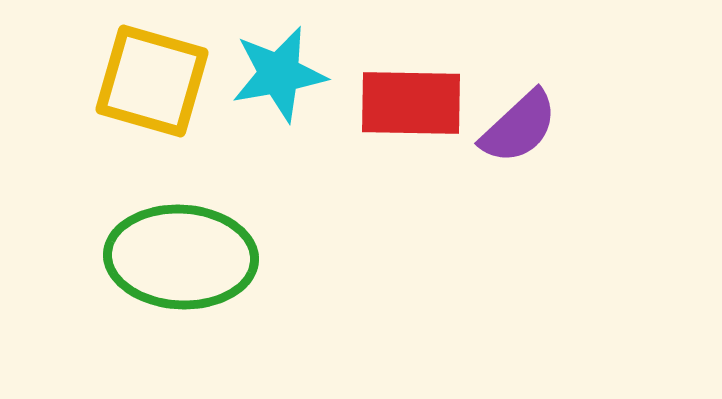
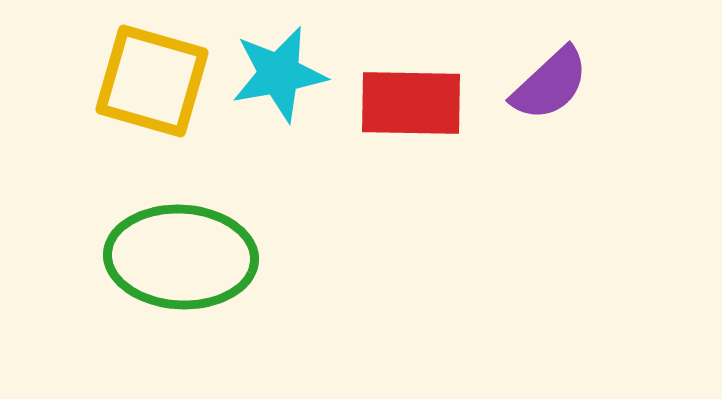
purple semicircle: moved 31 px right, 43 px up
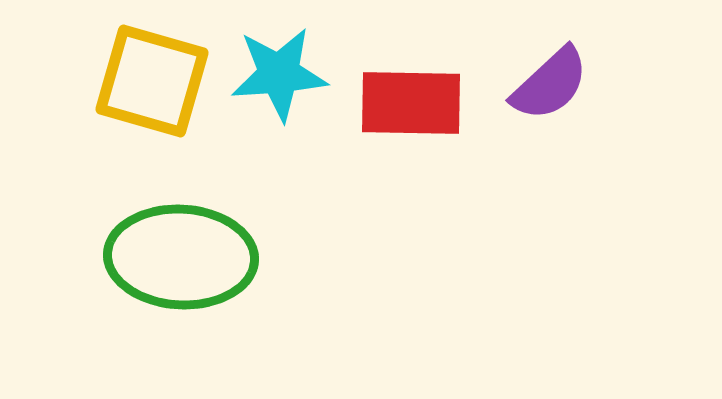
cyan star: rotated 6 degrees clockwise
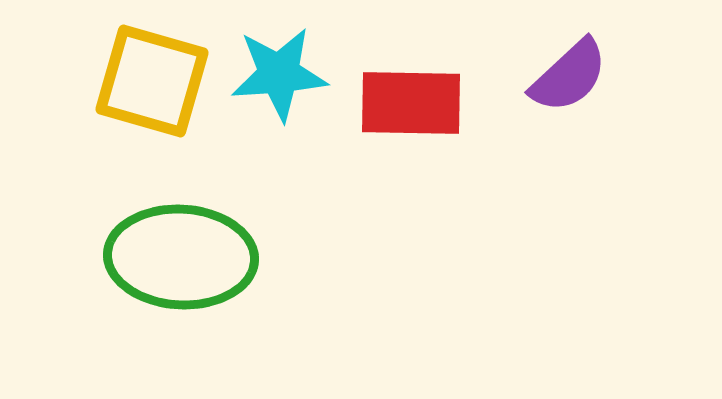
purple semicircle: moved 19 px right, 8 px up
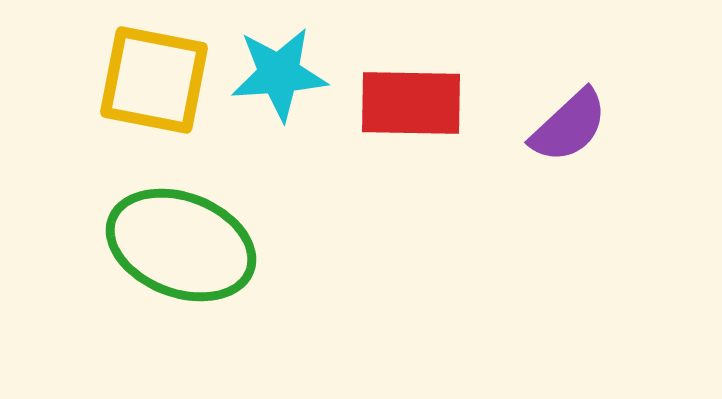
purple semicircle: moved 50 px down
yellow square: moved 2 px right, 1 px up; rotated 5 degrees counterclockwise
green ellipse: moved 12 px up; rotated 18 degrees clockwise
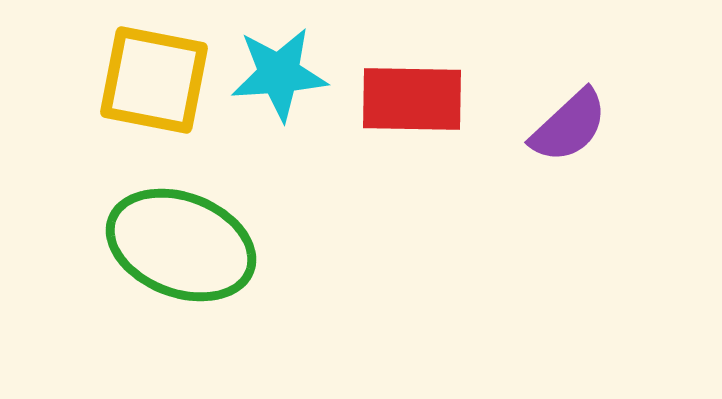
red rectangle: moved 1 px right, 4 px up
